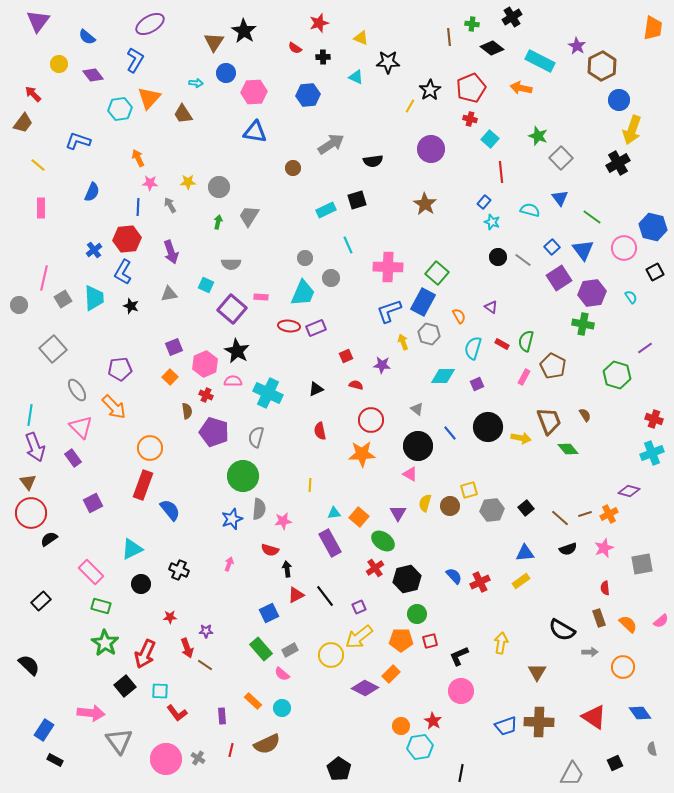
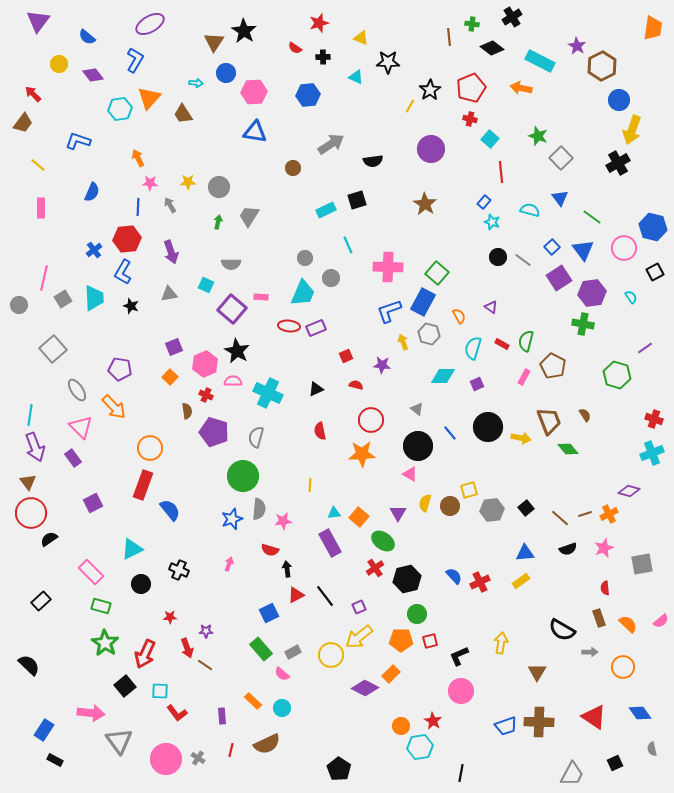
purple pentagon at (120, 369): rotated 15 degrees clockwise
gray rectangle at (290, 650): moved 3 px right, 2 px down
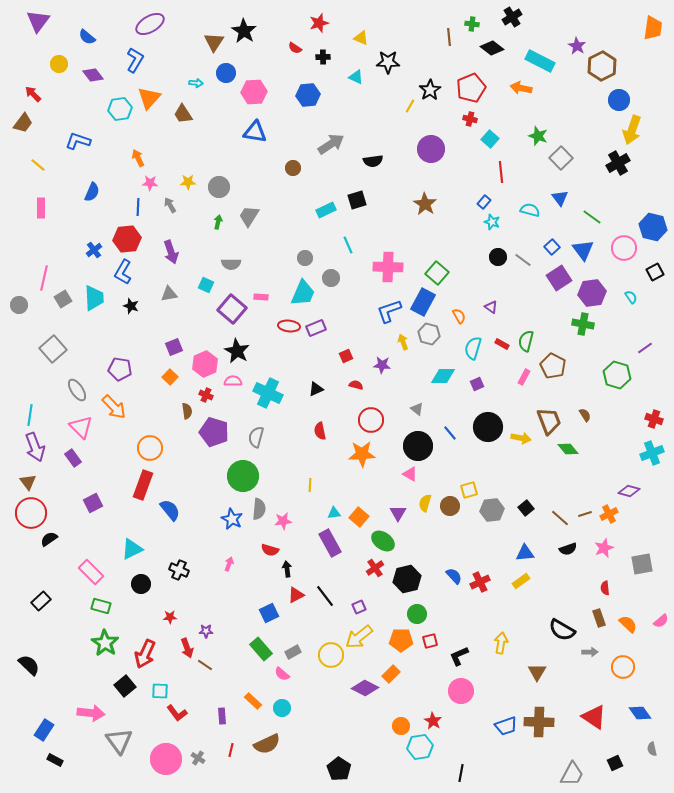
blue star at (232, 519): rotated 25 degrees counterclockwise
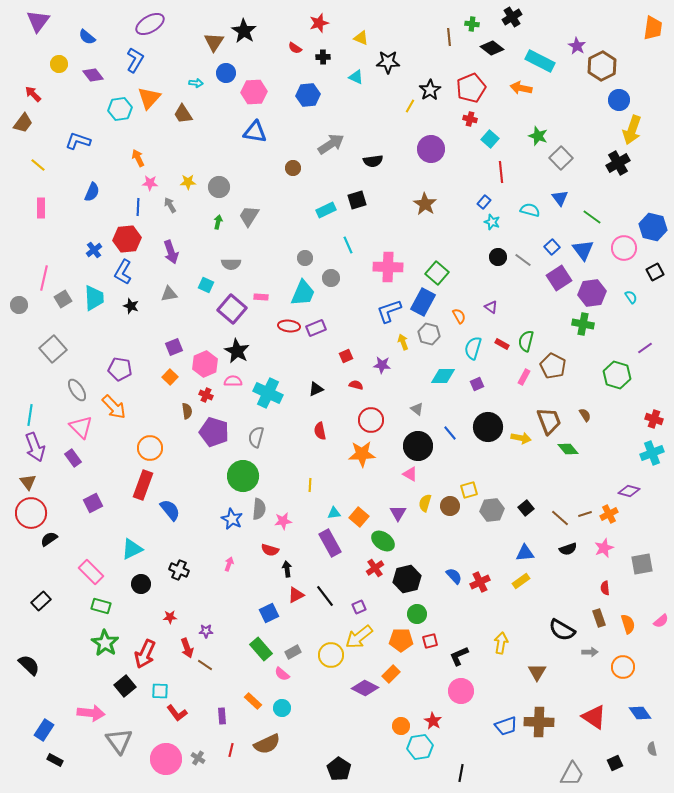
orange semicircle at (628, 624): rotated 30 degrees clockwise
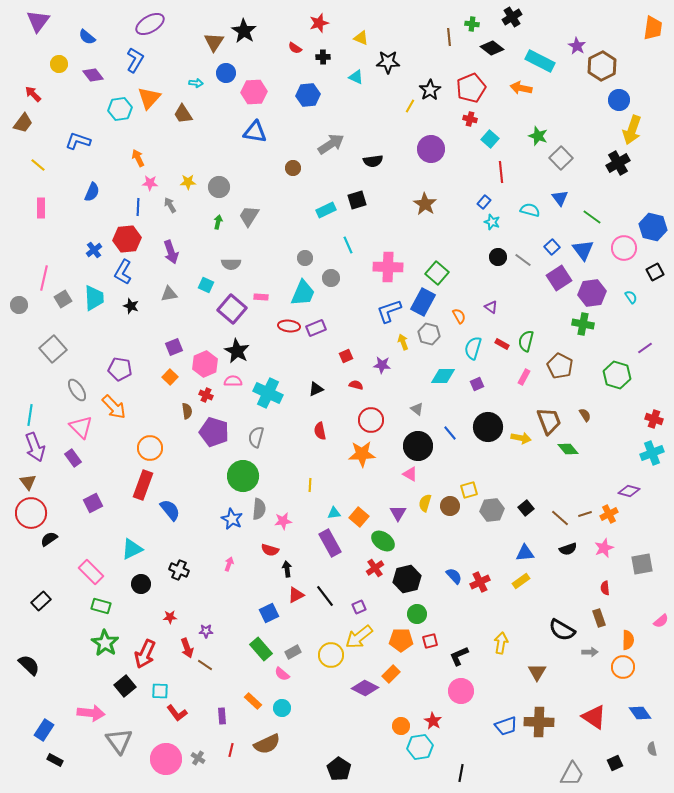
brown pentagon at (553, 366): moved 7 px right
orange semicircle at (628, 624): moved 16 px down; rotated 18 degrees clockwise
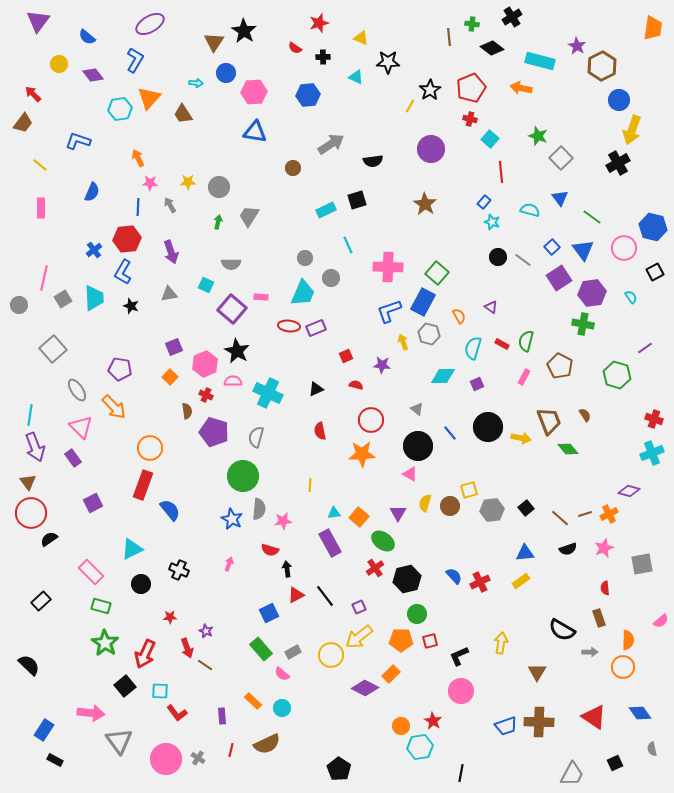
cyan rectangle at (540, 61): rotated 12 degrees counterclockwise
yellow line at (38, 165): moved 2 px right
purple star at (206, 631): rotated 24 degrees clockwise
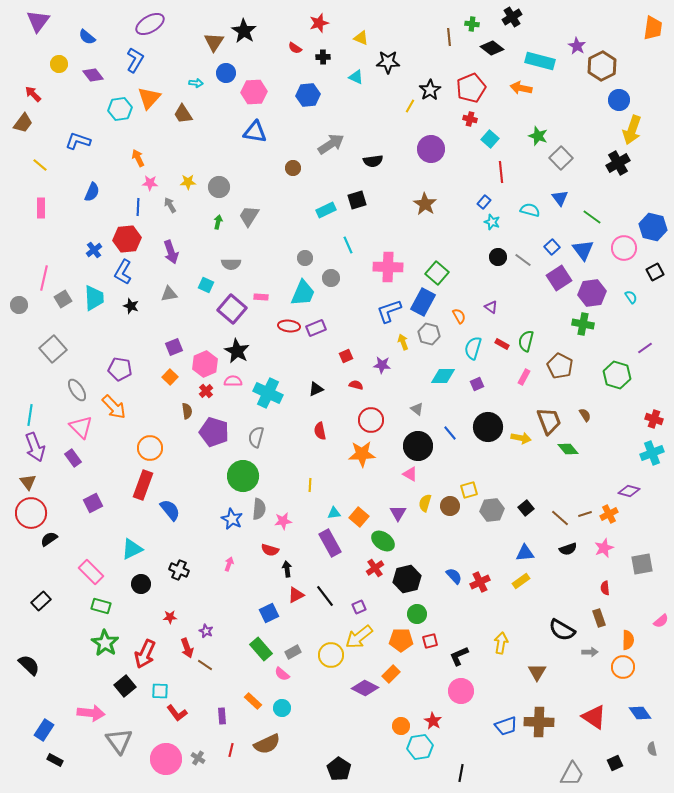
red cross at (206, 395): moved 4 px up; rotated 24 degrees clockwise
